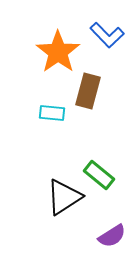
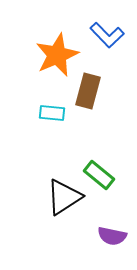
orange star: moved 1 px left, 3 px down; rotated 12 degrees clockwise
purple semicircle: rotated 44 degrees clockwise
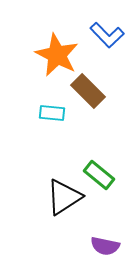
orange star: rotated 21 degrees counterclockwise
brown rectangle: rotated 60 degrees counterclockwise
purple semicircle: moved 7 px left, 10 px down
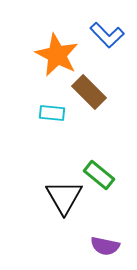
brown rectangle: moved 1 px right, 1 px down
black triangle: rotated 27 degrees counterclockwise
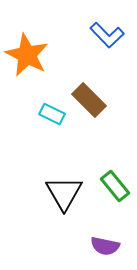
orange star: moved 30 px left
brown rectangle: moved 8 px down
cyan rectangle: moved 1 px down; rotated 20 degrees clockwise
green rectangle: moved 16 px right, 11 px down; rotated 12 degrees clockwise
black triangle: moved 4 px up
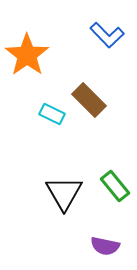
orange star: rotated 9 degrees clockwise
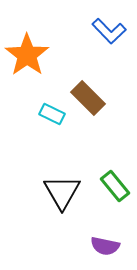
blue L-shape: moved 2 px right, 4 px up
brown rectangle: moved 1 px left, 2 px up
black triangle: moved 2 px left, 1 px up
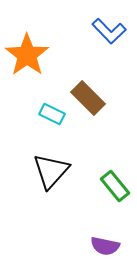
black triangle: moved 11 px left, 21 px up; rotated 12 degrees clockwise
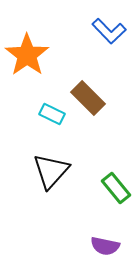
green rectangle: moved 1 px right, 2 px down
